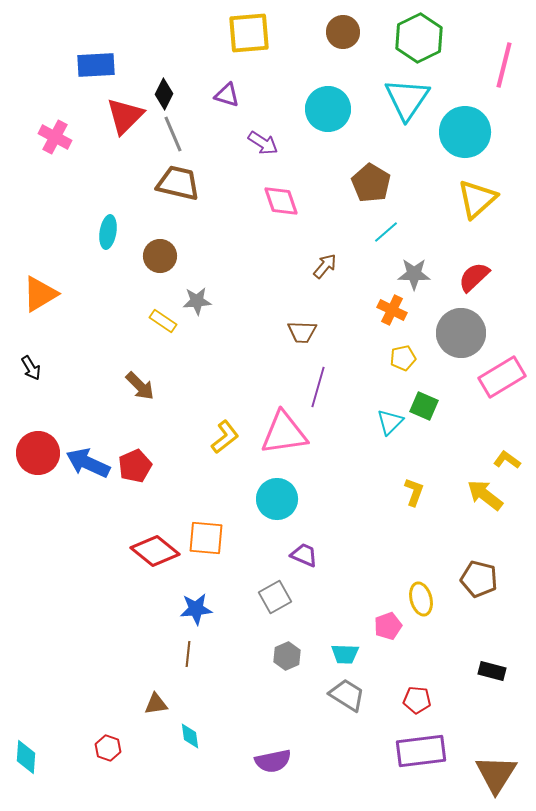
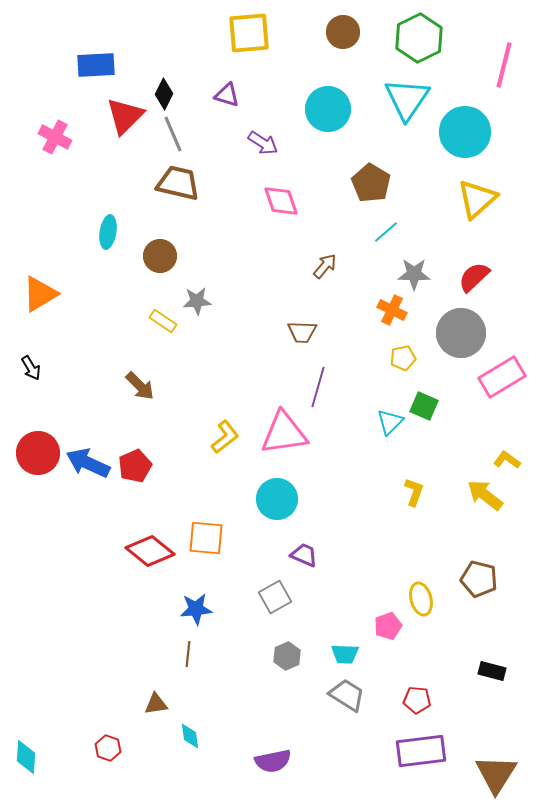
red diamond at (155, 551): moved 5 px left
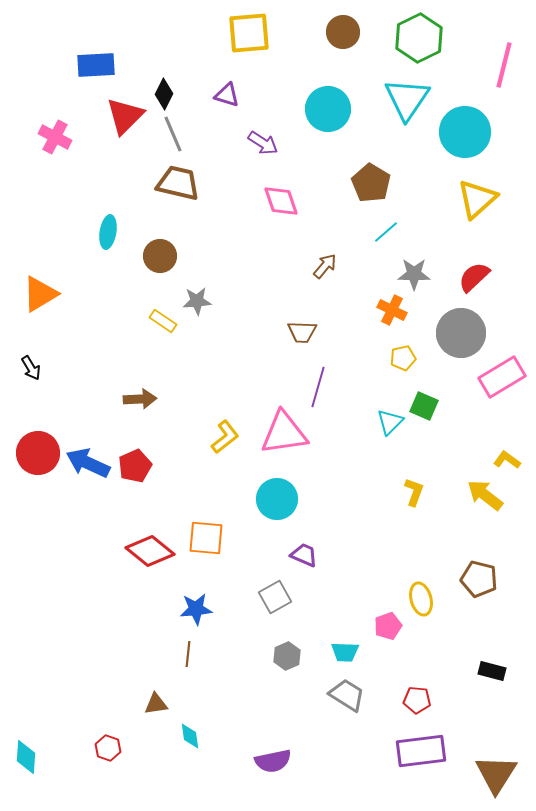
brown arrow at (140, 386): moved 13 px down; rotated 48 degrees counterclockwise
cyan trapezoid at (345, 654): moved 2 px up
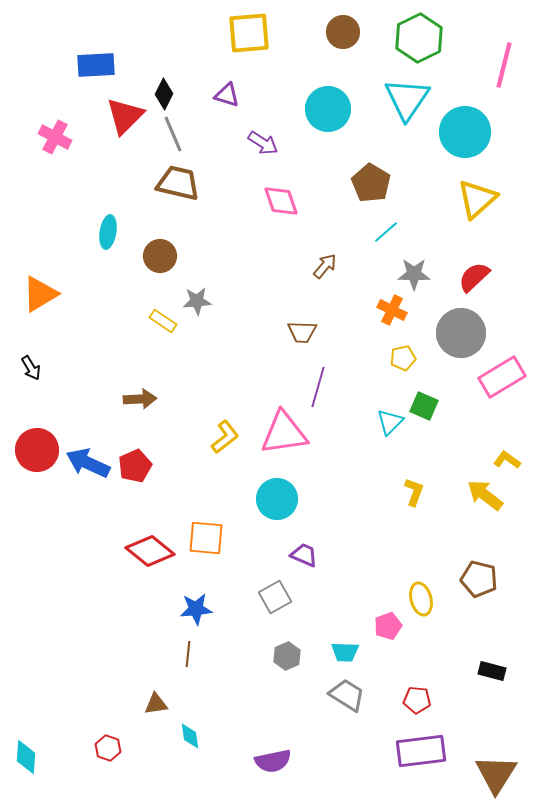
red circle at (38, 453): moved 1 px left, 3 px up
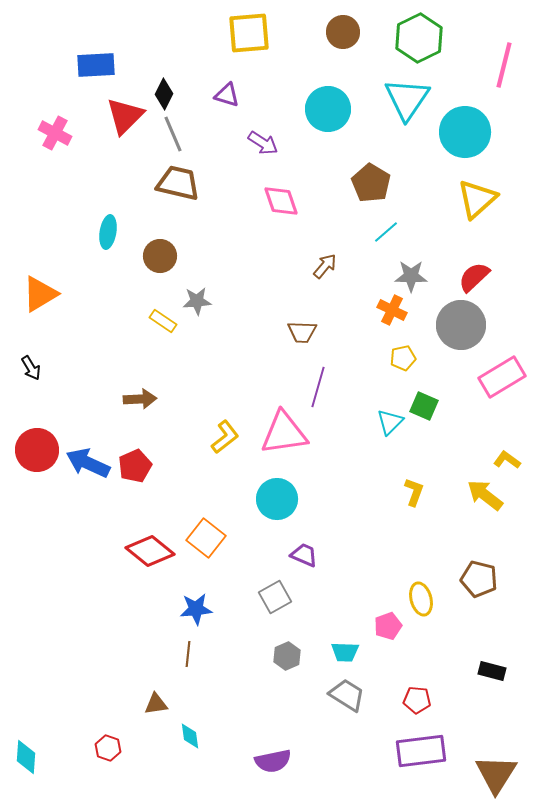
pink cross at (55, 137): moved 4 px up
gray star at (414, 274): moved 3 px left, 2 px down
gray circle at (461, 333): moved 8 px up
orange square at (206, 538): rotated 33 degrees clockwise
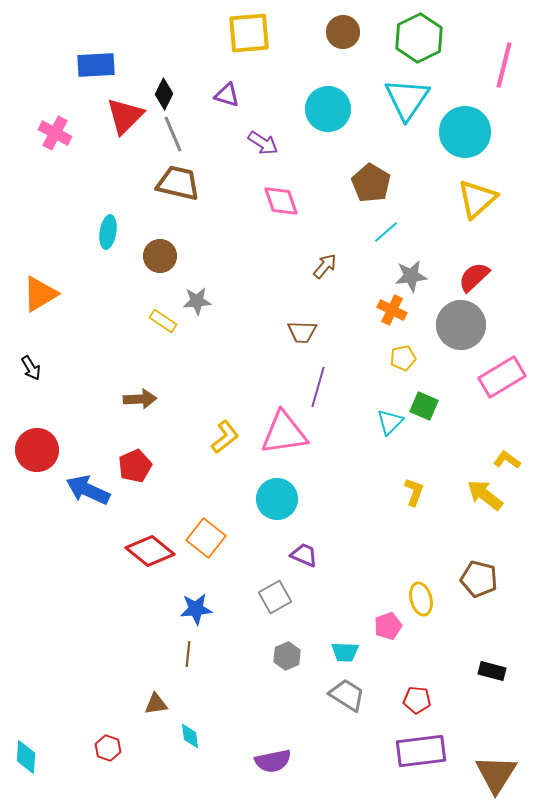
gray star at (411, 276): rotated 8 degrees counterclockwise
blue arrow at (88, 463): moved 27 px down
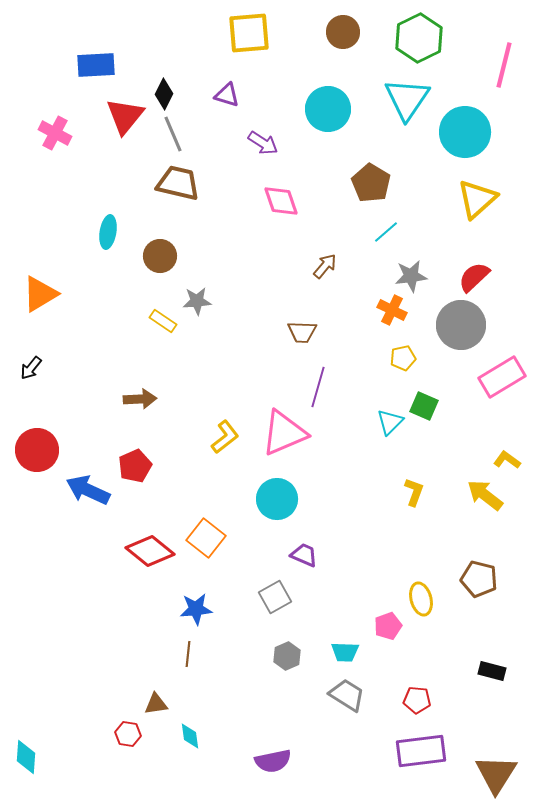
red triangle at (125, 116): rotated 6 degrees counterclockwise
black arrow at (31, 368): rotated 70 degrees clockwise
pink triangle at (284, 433): rotated 15 degrees counterclockwise
red hexagon at (108, 748): moved 20 px right, 14 px up; rotated 10 degrees counterclockwise
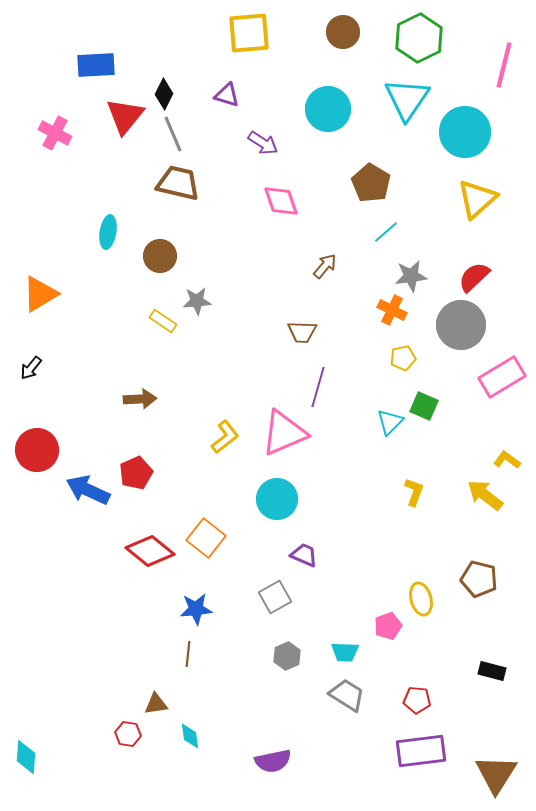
red pentagon at (135, 466): moved 1 px right, 7 px down
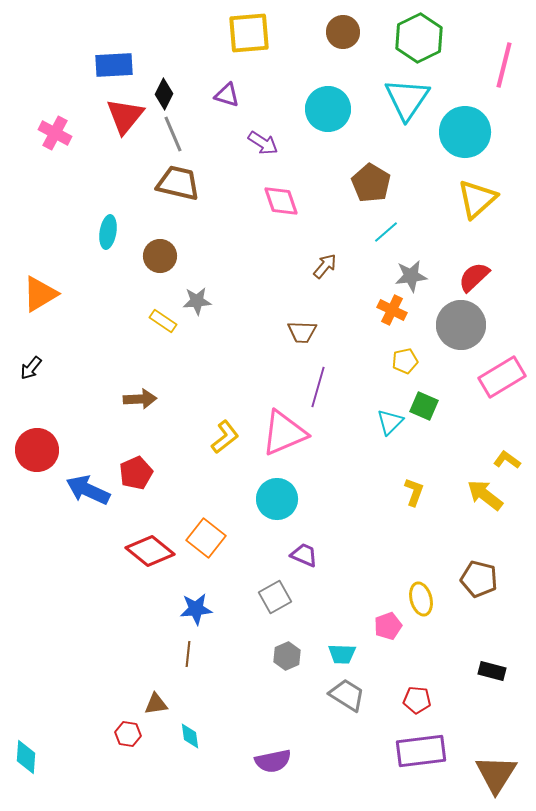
blue rectangle at (96, 65): moved 18 px right
yellow pentagon at (403, 358): moved 2 px right, 3 px down
cyan trapezoid at (345, 652): moved 3 px left, 2 px down
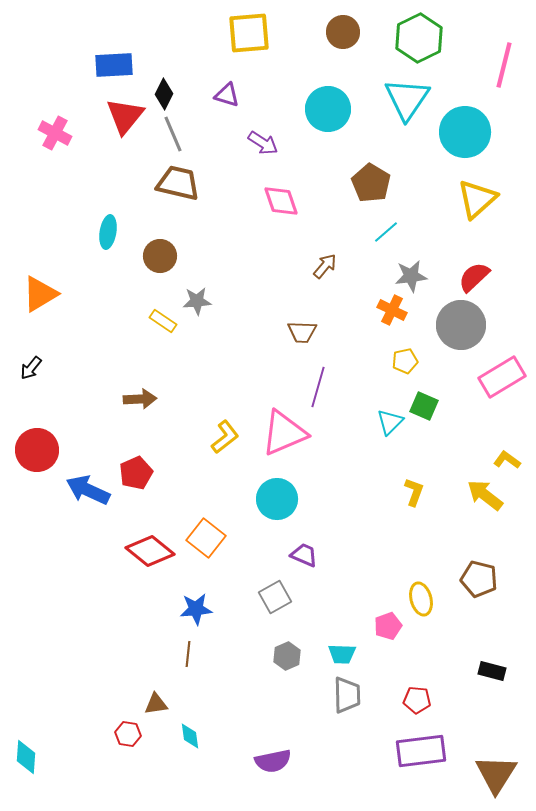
gray trapezoid at (347, 695): rotated 57 degrees clockwise
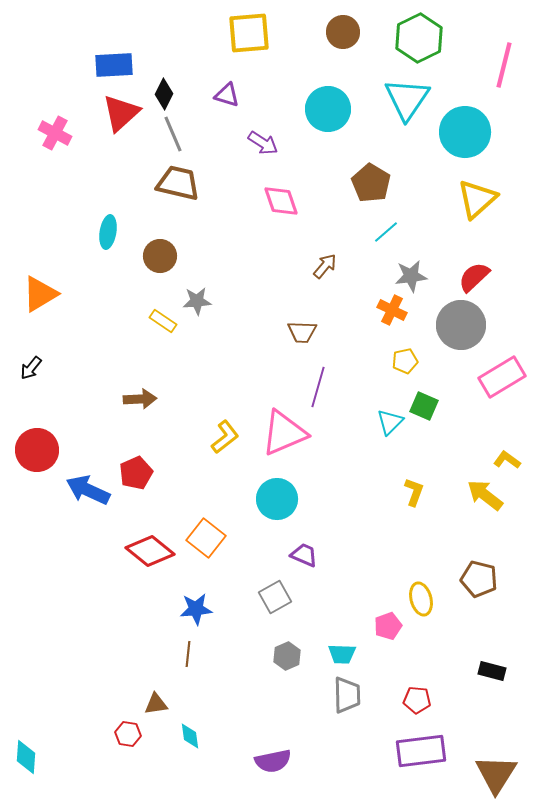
red triangle at (125, 116): moved 4 px left, 3 px up; rotated 9 degrees clockwise
